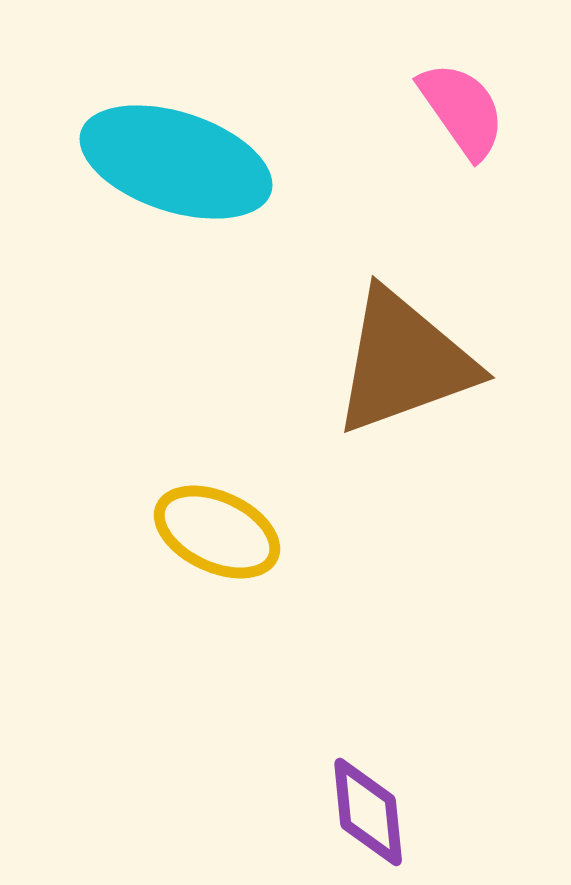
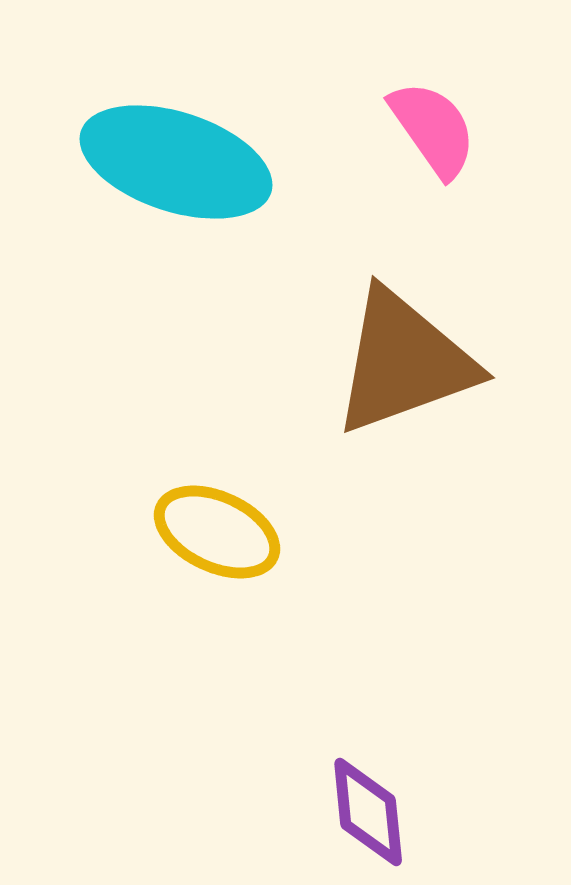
pink semicircle: moved 29 px left, 19 px down
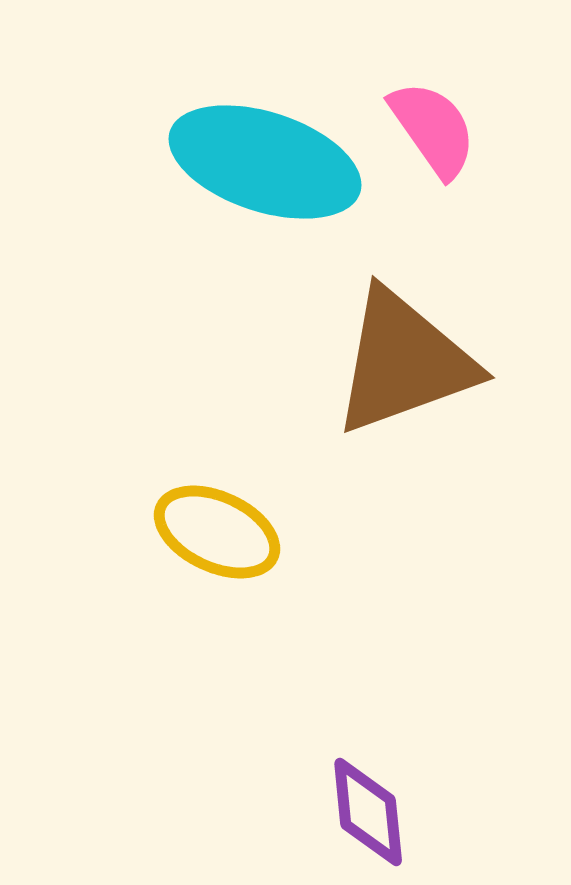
cyan ellipse: moved 89 px right
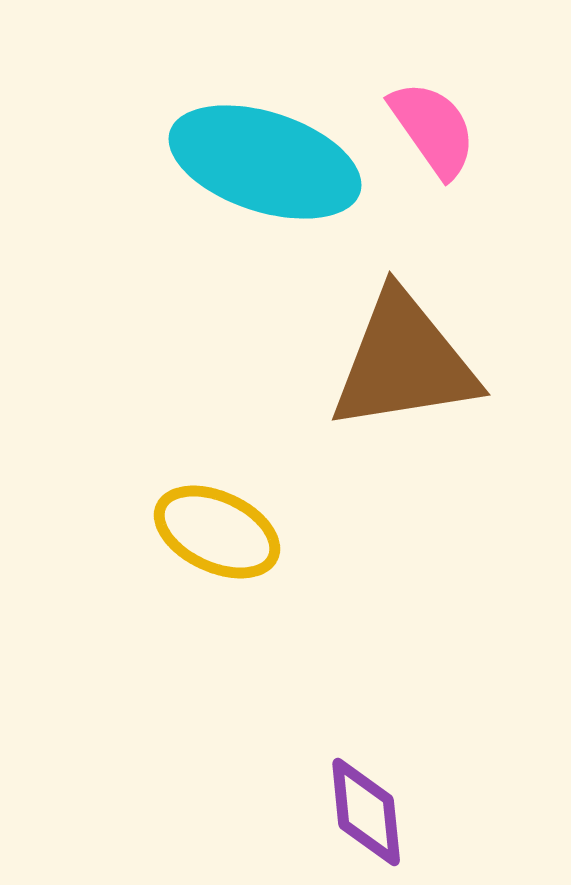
brown triangle: rotated 11 degrees clockwise
purple diamond: moved 2 px left
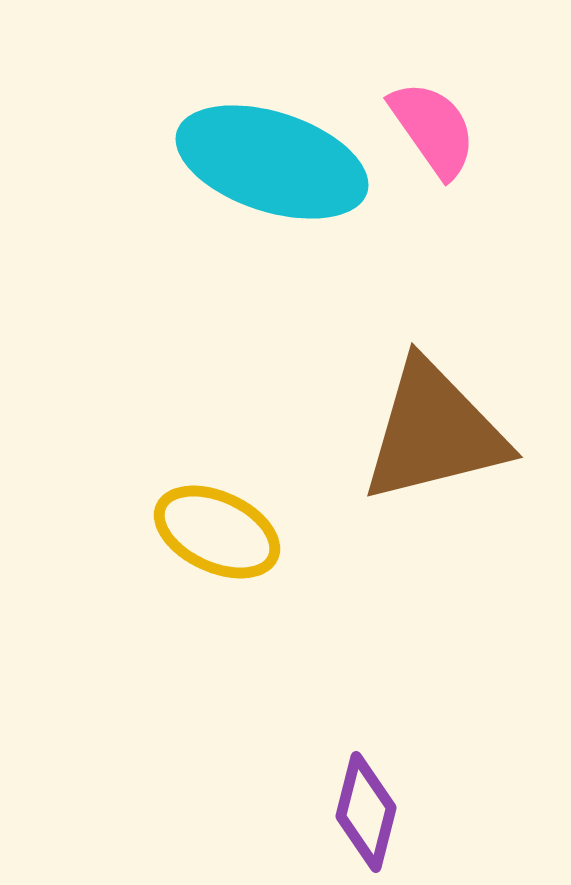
cyan ellipse: moved 7 px right
brown triangle: moved 30 px right, 70 px down; rotated 5 degrees counterclockwise
purple diamond: rotated 20 degrees clockwise
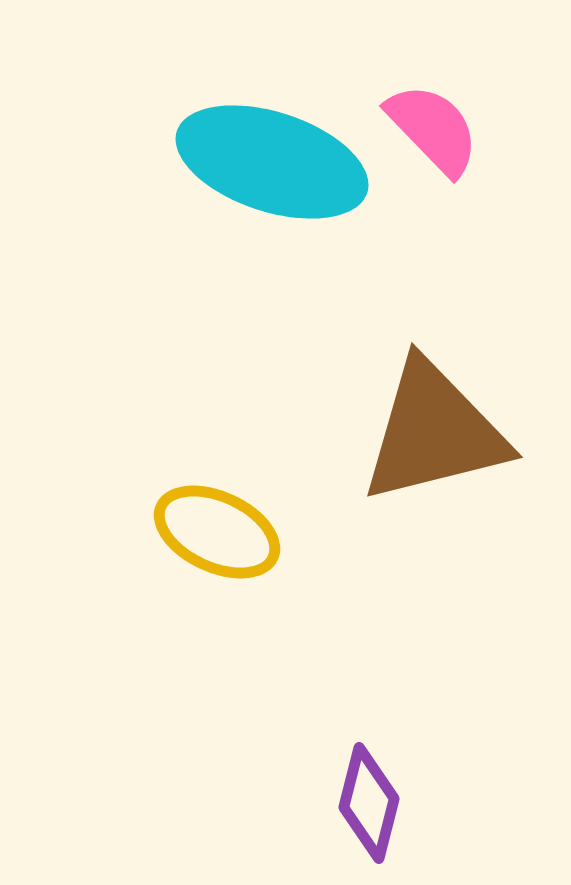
pink semicircle: rotated 9 degrees counterclockwise
purple diamond: moved 3 px right, 9 px up
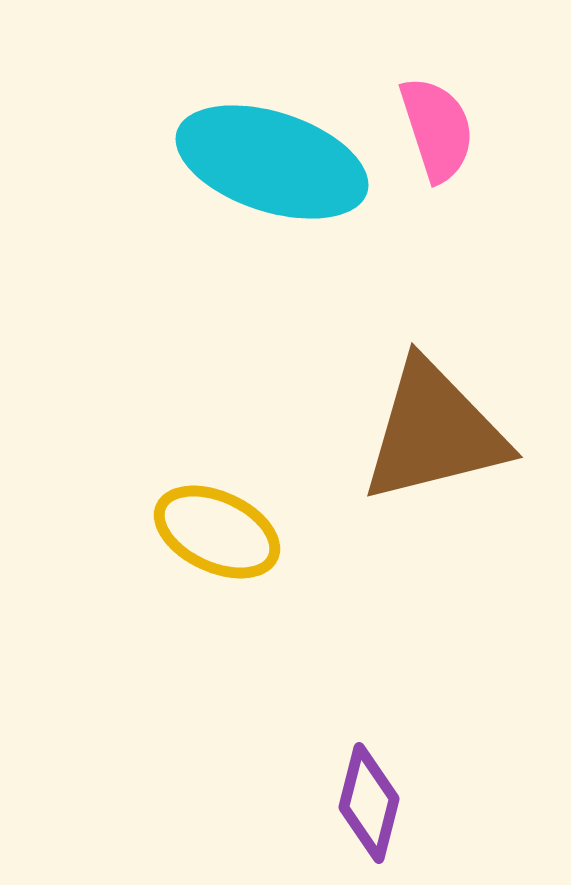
pink semicircle: moved 4 px right; rotated 26 degrees clockwise
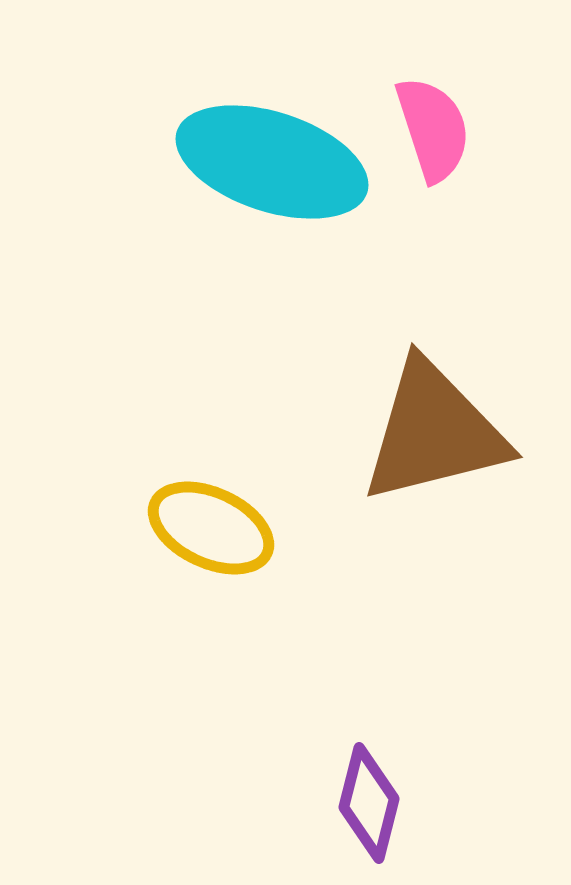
pink semicircle: moved 4 px left
yellow ellipse: moved 6 px left, 4 px up
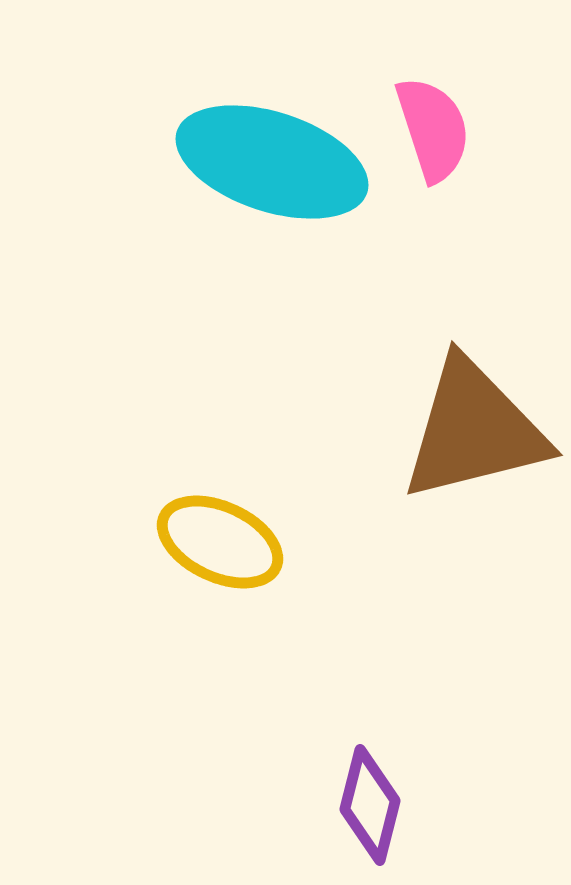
brown triangle: moved 40 px right, 2 px up
yellow ellipse: moved 9 px right, 14 px down
purple diamond: moved 1 px right, 2 px down
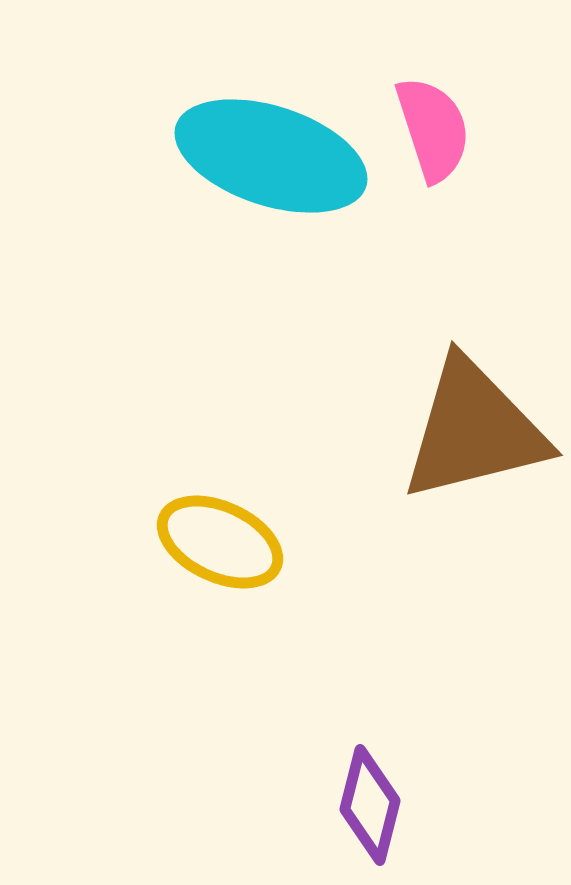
cyan ellipse: moved 1 px left, 6 px up
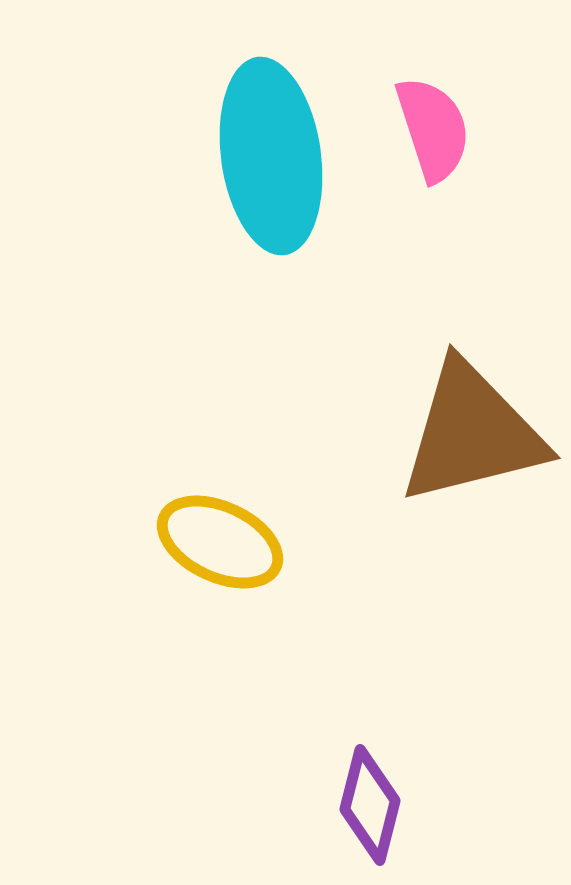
cyan ellipse: rotated 64 degrees clockwise
brown triangle: moved 2 px left, 3 px down
